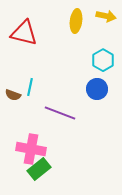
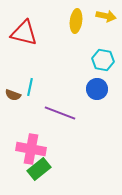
cyan hexagon: rotated 20 degrees counterclockwise
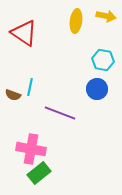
red triangle: rotated 20 degrees clockwise
green rectangle: moved 4 px down
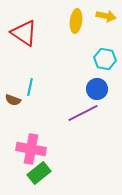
cyan hexagon: moved 2 px right, 1 px up
brown semicircle: moved 5 px down
purple line: moved 23 px right; rotated 48 degrees counterclockwise
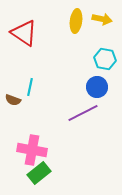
yellow arrow: moved 4 px left, 3 px down
blue circle: moved 2 px up
pink cross: moved 1 px right, 1 px down
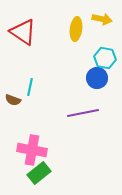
yellow ellipse: moved 8 px down
red triangle: moved 1 px left, 1 px up
cyan hexagon: moved 1 px up
blue circle: moved 9 px up
purple line: rotated 16 degrees clockwise
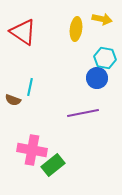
green rectangle: moved 14 px right, 8 px up
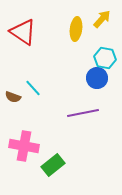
yellow arrow: rotated 60 degrees counterclockwise
cyan line: moved 3 px right, 1 px down; rotated 54 degrees counterclockwise
brown semicircle: moved 3 px up
pink cross: moved 8 px left, 4 px up
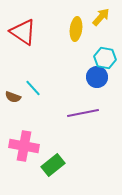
yellow arrow: moved 1 px left, 2 px up
blue circle: moved 1 px up
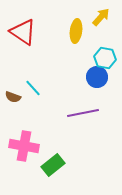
yellow ellipse: moved 2 px down
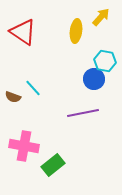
cyan hexagon: moved 3 px down
blue circle: moved 3 px left, 2 px down
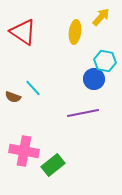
yellow ellipse: moved 1 px left, 1 px down
pink cross: moved 5 px down
